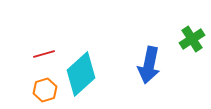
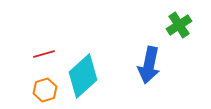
green cross: moved 13 px left, 14 px up
cyan diamond: moved 2 px right, 2 px down
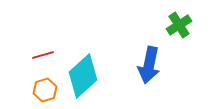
red line: moved 1 px left, 1 px down
